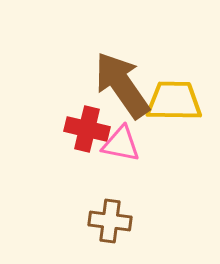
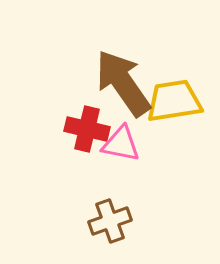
brown arrow: moved 1 px right, 2 px up
yellow trapezoid: rotated 10 degrees counterclockwise
brown cross: rotated 27 degrees counterclockwise
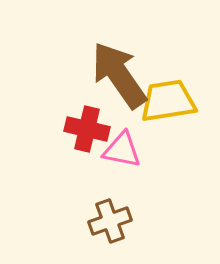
brown arrow: moved 4 px left, 8 px up
yellow trapezoid: moved 6 px left
pink triangle: moved 1 px right, 6 px down
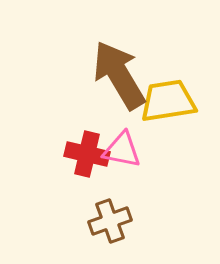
brown arrow: rotated 4 degrees clockwise
red cross: moved 25 px down
